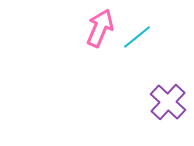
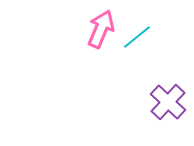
pink arrow: moved 1 px right, 1 px down
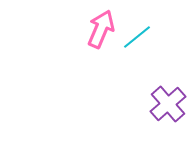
purple cross: moved 2 px down; rotated 6 degrees clockwise
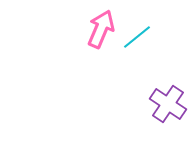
purple cross: rotated 15 degrees counterclockwise
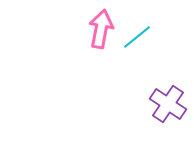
pink arrow: rotated 12 degrees counterclockwise
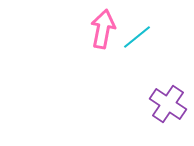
pink arrow: moved 2 px right
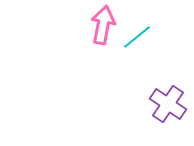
pink arrow: moved 4 px up
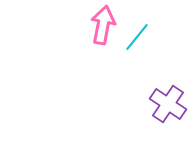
cyan line: rotated 12 degrees counterclockwise
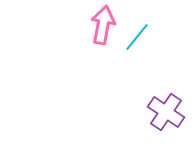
purple cross: moved 2 px left, 8 px down
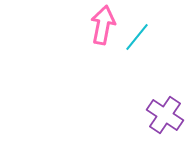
purple cross: moved 1 px left, 3 px down
